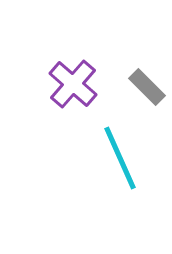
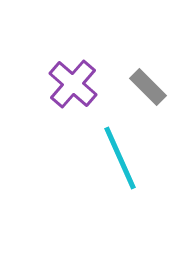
gray rectangle: moved 1 px right
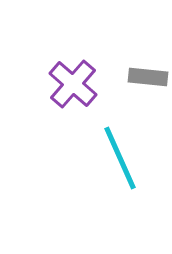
gray rectangle: moved 10 px up; rotated 39 degrees counterclockwise
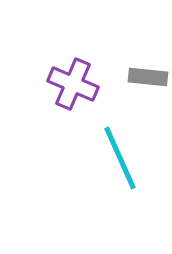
purple cross: rotated 18 degrees counterclockwise
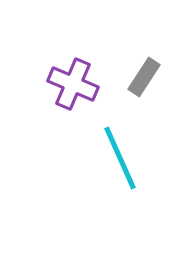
gray rectangle: moved 4 px left; rotated 63 degrees counterclockwise
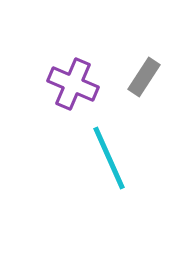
cyan line: moved 11 px left
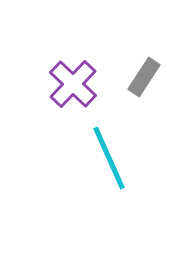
purple cross: rotated 21 degrees clockwise
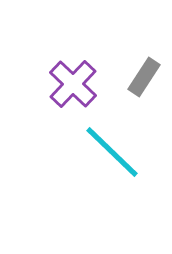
cyan line: moved 3 px right, 6 px up; rotated 22 degrees counterclockwise
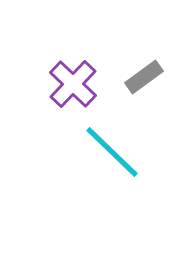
gray rectangle: rotated 21 degrees clockwise
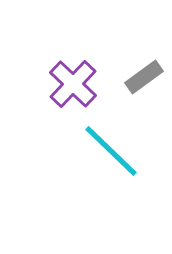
cyan line: moved 1 px left, 1 px up
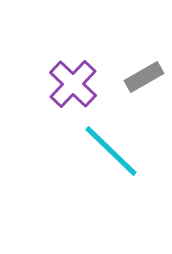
gray rectangle: rotated 6 degrees clockwise
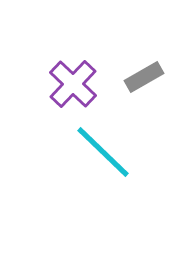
cyan line: moved 8 px left, 1 px down
